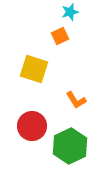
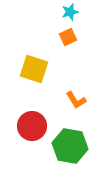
orange square: moved 8 px right, 1 px down
green hexagon: rotated 24 degrees counterclockwise
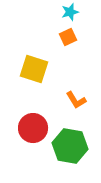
red circle: moved 1 px right, 2 px down
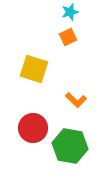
orange L-shape: rotated 15 degrees counterclockwise
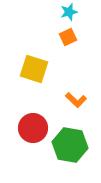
cyan star: moved 1 px left
green hexagon: moved 1 px up
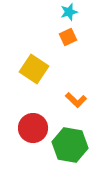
yellow square: rotated 16 degrees clockwise
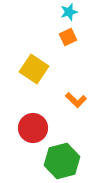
green hexagon: moved 8 px left, 16 px down; rotated 24 degrees counterclockwise
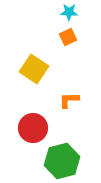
cyan star: rotated 18 degrees clockwise
orange L-shape: moved 7 px left; rotated 135 degrees clockwise
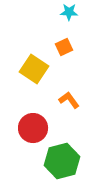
orange square: moved 4 px left, 10 px down
orange L-shape: rotated 55 degrees clockwise
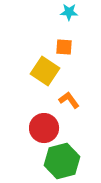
orange square: rotated 30 degrees clockwise
yellow square: moved 11 px right, 2 px down
red circle: moved 11 px right
